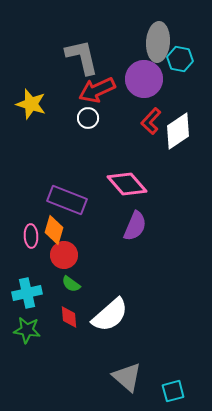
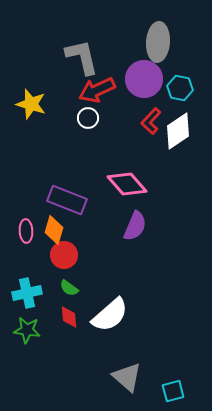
cyan hexagon: moved 29 px down
pink ellipse: moved 5 px left, 5 px up
green semicircle: moved 2 px left, 4 px down
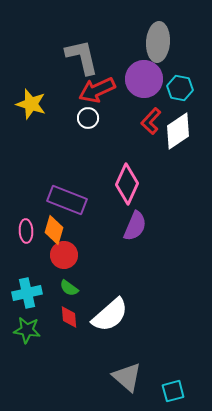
pink diamond: rotated 66 degrees clockwise
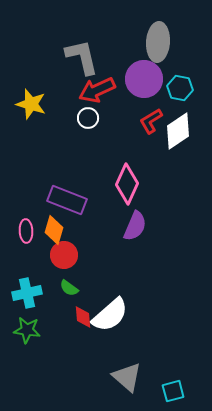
red L-shape: rotated 16 degrees clockwise
red diamond: moved 14 px right
